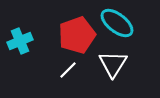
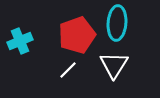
cyan ellipse: rotated 56 degrees clockwise
white triangle: moved 1 px right, 1 px down
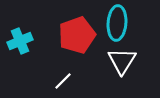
white triangle: moved 8 px right, 4 px up
white line: moved 5 px left, 11 px down
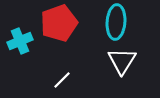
cyan ellipse: moved 1 px left, 1 px up
red pentagon: moved 18 px left, 12 px up
white line: moved 1 px left, 1 px up
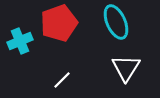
cyan ellipse: rotated 28 degrees counterclockwise
white triangle: moved 4 px right, 7 px down
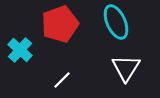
red pentagon: moved 1 px right, 1 px down
cyan cross: moved 9 px down; rotated 25 degrees counterclockwise
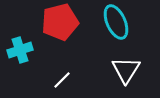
red pentagon: moved 2 px up; rotated 6 degrees clockwise
cyan cross: rotated 30 degrees clockwise
white triangle: moved 2 px down
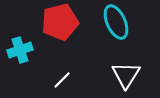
white triangle: moved 5 px down
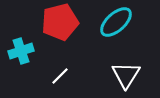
cyan ellipse: rotated 72 degrees clockwise
cyan cross: moved 1 px right, 1 px down
white line: moved 2 px left, 4 px up
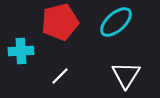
cyan cross: rotated 15 degrees clockwise
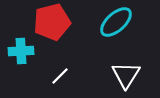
red pentagon: moved 8 px left
